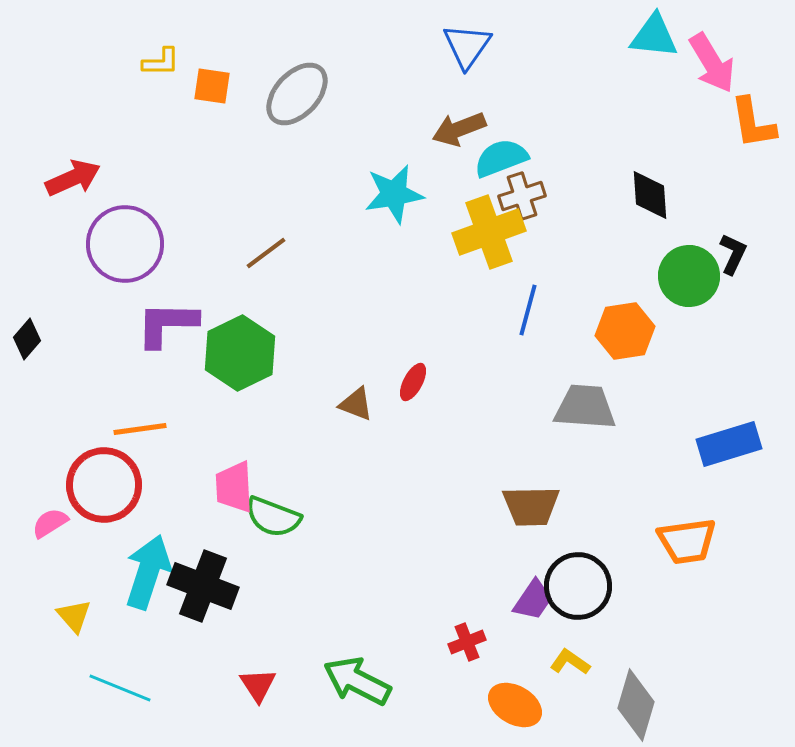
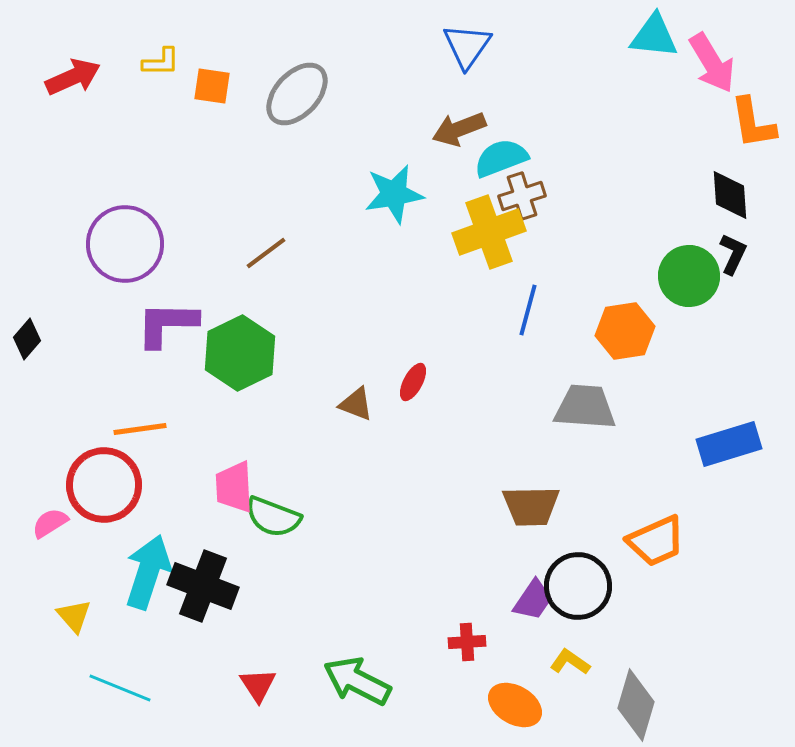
red arrow at (73, 178): moved 101 px up
black diamond at (650, 195): moved 80 px right
orange trapezoid at (687, 541): moved 31 px left; rotated 16 degrees counterclockwise
red cross at (467, 642): rotated 18 degrees clockwise
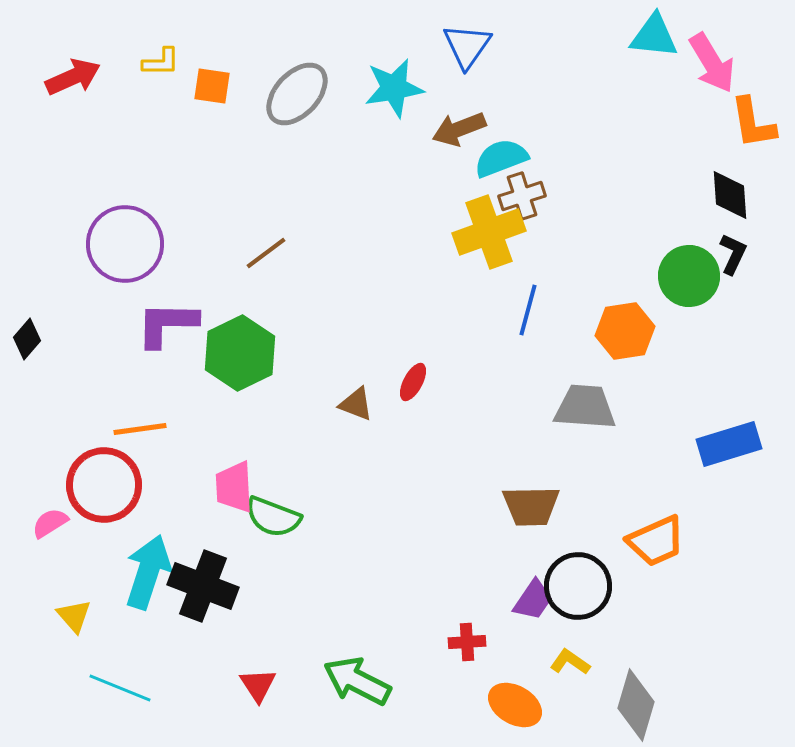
cyan star at (394, 194): moved 106 px up
